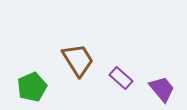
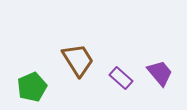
purple trapezoid: moved 2 px left, 16 px up
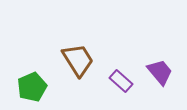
purple trapezoid: moved 1 px up
purple rectangle: moved 3 px down
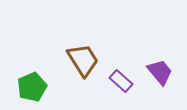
brown trapezoid: moved 5 px right
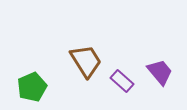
brown trapezoid: moved 3 px right, 1 px down
purple rectangle: moved 1 px right
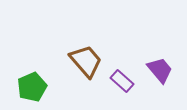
brown trapezoid: rotated 9 degrees counterclockwise
purple trapezoid: moved 2 px up
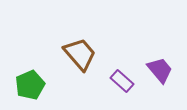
brown trapezoid: moved 6 px left, 7 px up
green pentagon: moved 2 px left, 2 px up
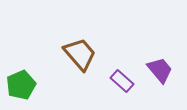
green pentagon: moved 9 px left
